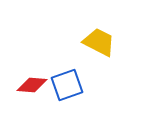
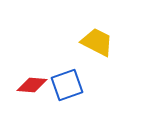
yellow trapezoid: moved 2 px left
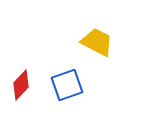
red diamond: moved 11 px left; rotated 52 degrees counterclockwise
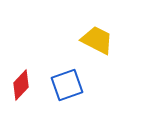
yellow trapezoid: moved 2 px up
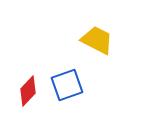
red diamond: moved 7 px right, 6 px down
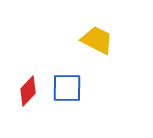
blue square: moved 3 px down; rotated 20 degrees clockwise
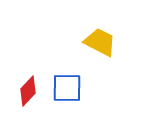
yellow trapezoid: moved 3 px right, 2 px down
